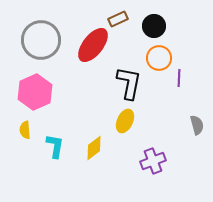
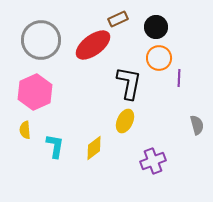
black circle: moved 2 px right, 1 px down
red ellipse: rotated 15 degrees clockwise
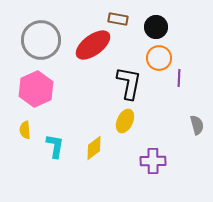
brown rectangle: rotated 36 degrees clockwise
pink hexagon: moved 1 px right, 3 px up
purple cross: rotated 20 degrees clockwise
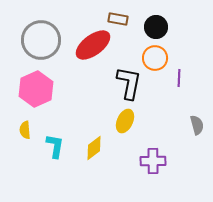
orange circle: moved 4 px left
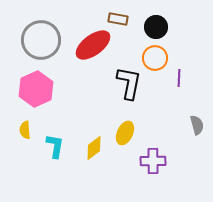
yellow ellipse: moved 12 px down
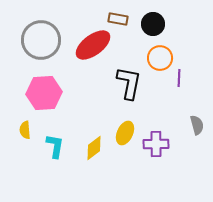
black circle: moved 3 px left, 3 px up
orange circle: moved 5 px right
pink hexagon: moved 8 px right, 4 px down; rotated 20 degrees clockwise
purple cross: moved 3 px right, 17 px up
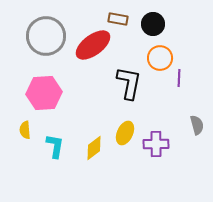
gray circle: moved 5 px right, 4 px up
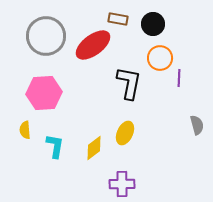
purple cross: moved 34 px left, 40 px down
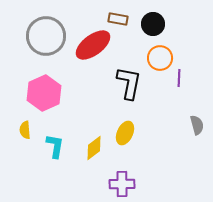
pink hexagon: rotated 20 degrees counterclockwise
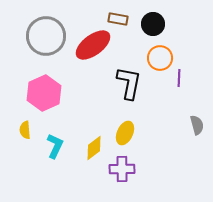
cyan L-shape: rotated 15 degrees clockwise
purple cross: moved 15 px up
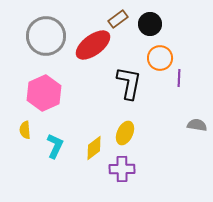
brown rectangle: rotated 48 degrees counterclockwise
black circle: moved 3 px left
gray semicircle: rotated 66 degrees counterclockwise
